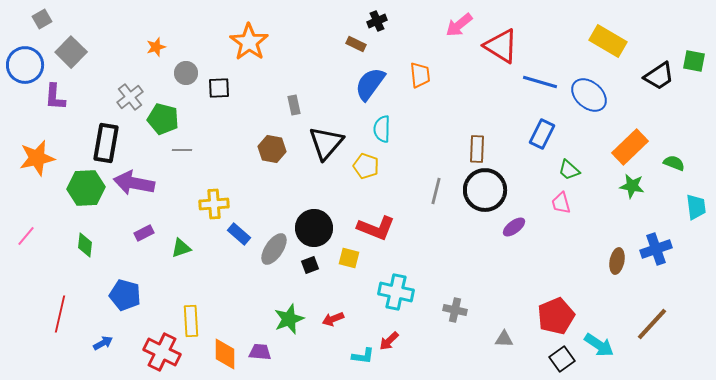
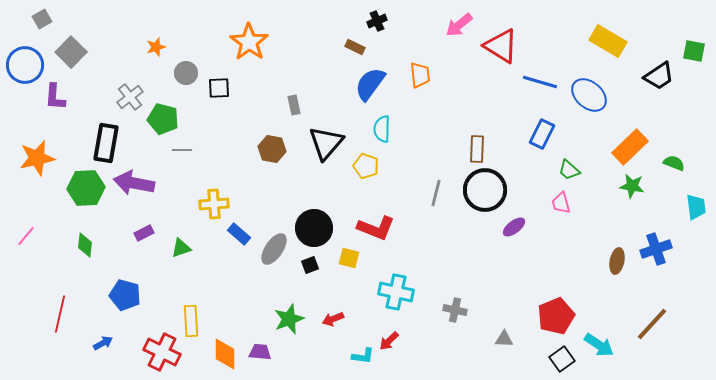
brown rectangle at (356, 44): moved 1 px left, 3 px down
green square at (694, 61): moved 10 px up
gray line at (436, 191): moved 2 px down
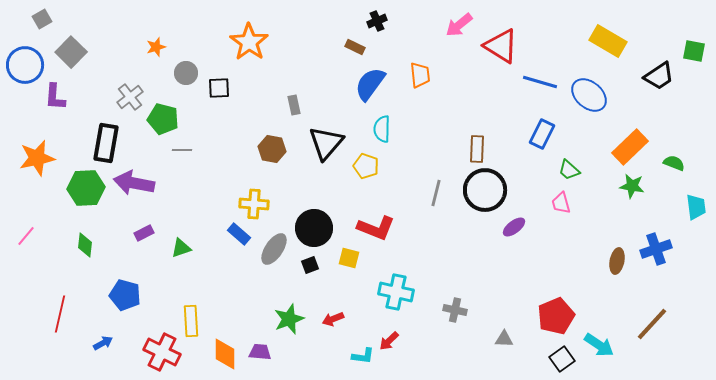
yellow cross at (214, 204): moved 40 px right; rotated 8 degrees clockwise
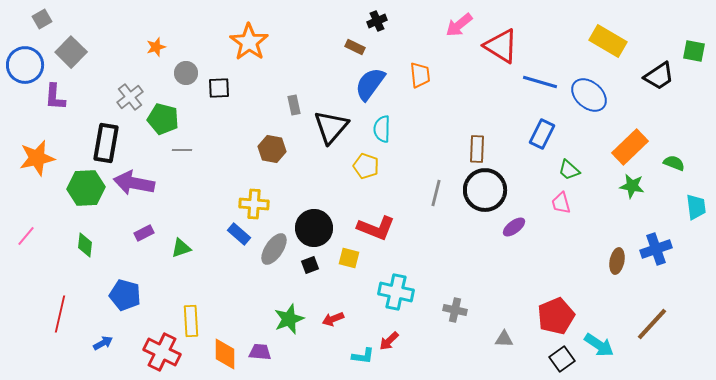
black triangle at (326, 143): moved 5 px right, 16 px up
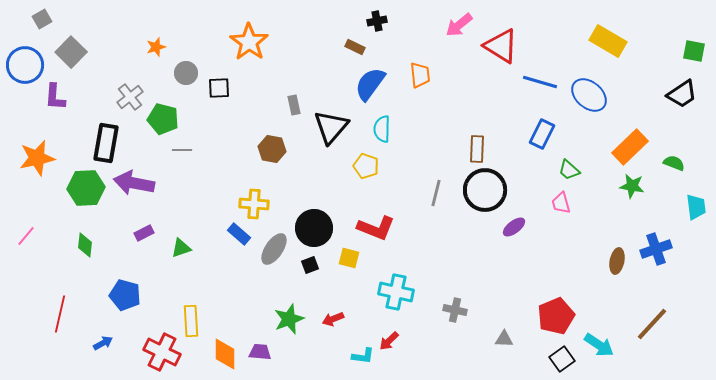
black cross at (377, 21): rotated 12 degrees clockwise
black trapezoid at (659, 76): moved 23 px right, 18 px down
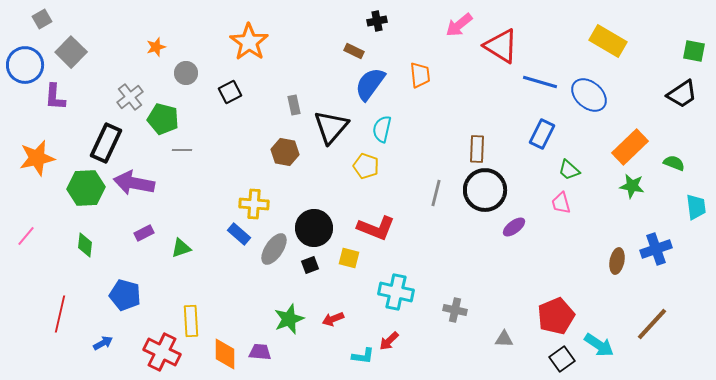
brown rectangle at (355, 47): moved 1 px left, 4 px down
black square at (219, 88): moved 11 px right, 4 px down; rotated 25 degrees counterclockwise
cyan semicircle at (382, 129): rotated 12 degrees clockwise
black rectangle at (106, 143): rotated 15 degrees clockwise
brown hexagon at (272, 149): moved 13 px right, 3 px down
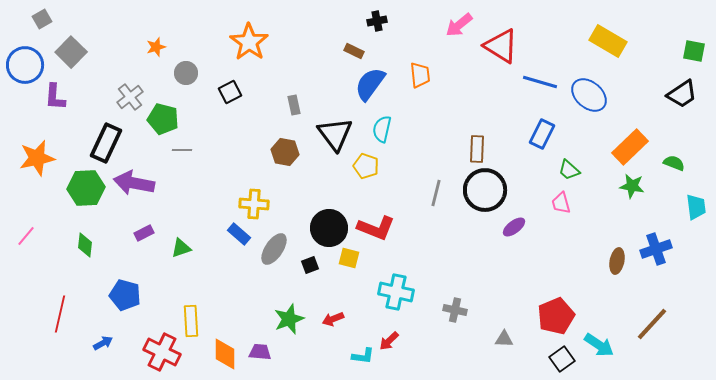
black triangle at (331, 127): moved 4 px right, 7 px down; rotated 18 degrees counterclockwise
black circle at (314, 228): moved 15 px right
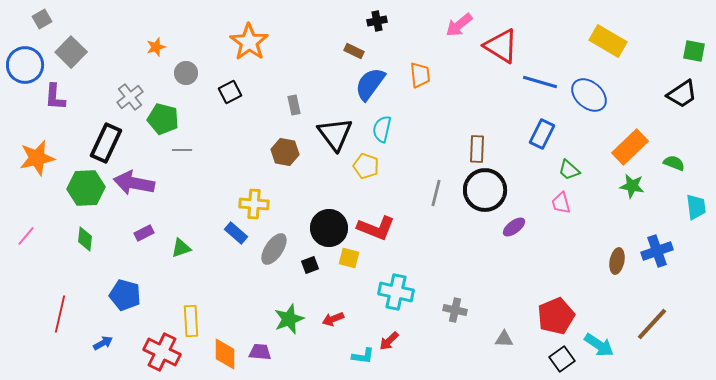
blue rectangle at (239, 234): moved 3 px left, 1 px up
green diamond at (85, 245): moved 6 px up
blue cross at (656, 249): moved 1 px right, 2 px down
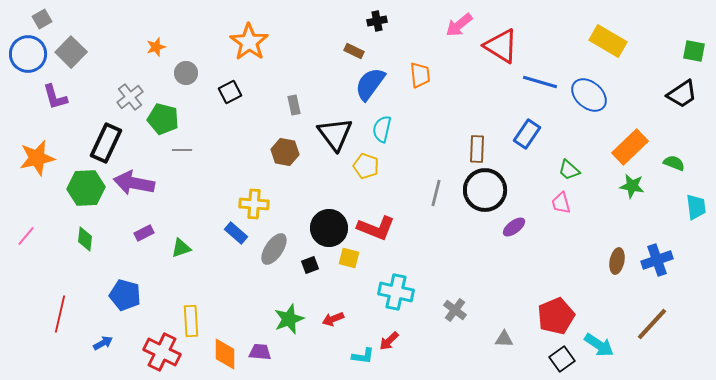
blue circle at (25, 65): moved 3 px right, 11 px up
purple L-shape at (55, 97): rotated 20 degrees counterclockwise
blue rectangle at (542, 134): moved 15 px left; rotated 8 degrees clockwise
blue cross at (657, 251): moved 9 px down
gray cross at (455, 310): rotated 25 degrees clockwise
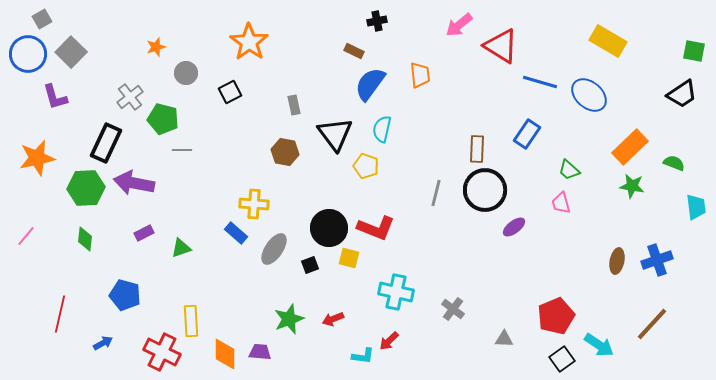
gray cross at (455, 310): moved 2 px left, 1 px up
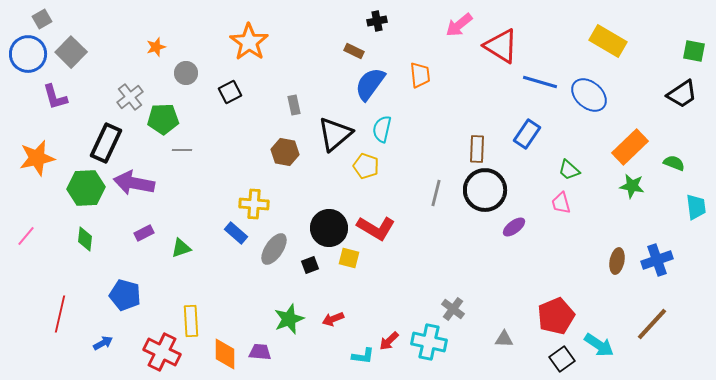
green pentagon at (163, 119): rotated 16 degrees counterclockwise
black triangle at (335, 134): rotated 27 degrees clockwise
red L-shape at (376, 228): rotated 9 degrees clockwise
cyan cross at (396, 292): moved 33 px right, 50 px down
